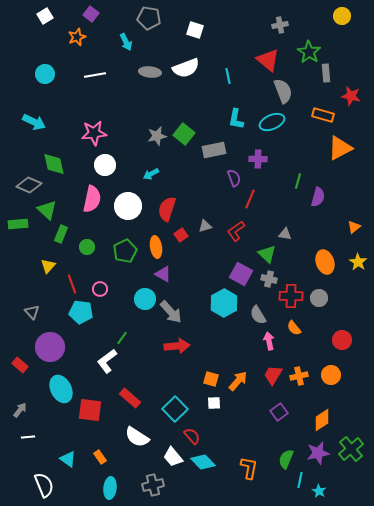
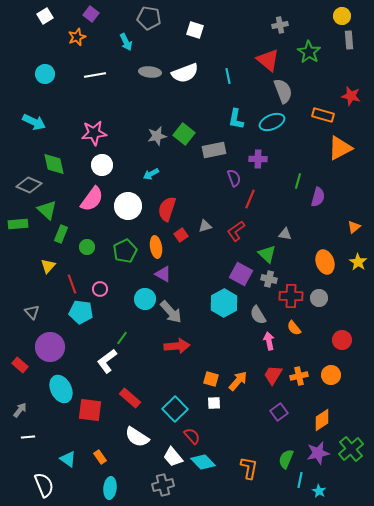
white semicircle at (186, 68): moved 1 px left, 5 px down
gray rectangle at (326, 73): moved 23 px right, 33 px up
white circle at (105, 165): moved 3 px left
pink semicircle at (92, 199): rotated 24 degrees clockwise
gray cross at (153, 485): moved 10 px right
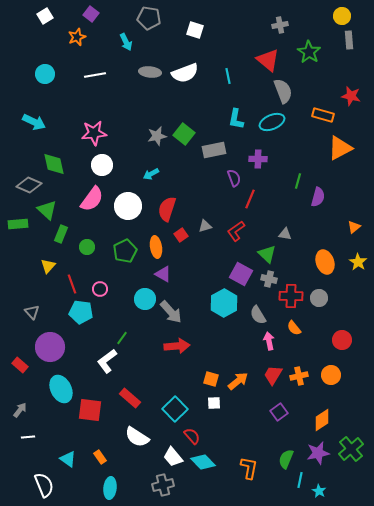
orange arrow at (238, 381): rotated 10 degrees clockwise
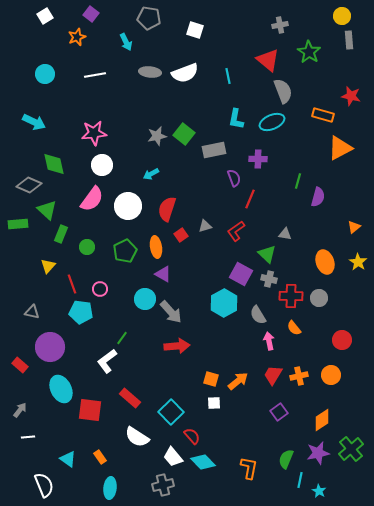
gray triangle at (32, 312): rotated 35 degrees counterclockwise
cyan square at (175, 409): moved 4 px left, 3 px down
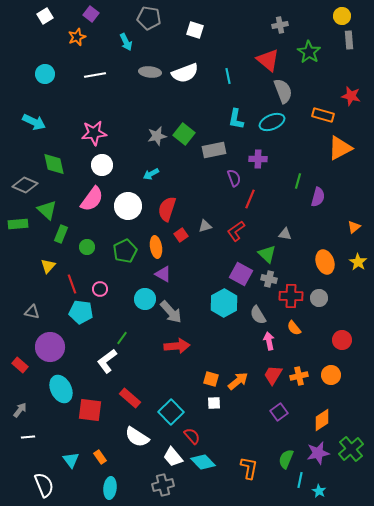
gray diamond at (29, 185): moved 4 px left
cyan triangle at (68, 459): moved 3 px right, 1 px down; rotated 18 degrees clockwise
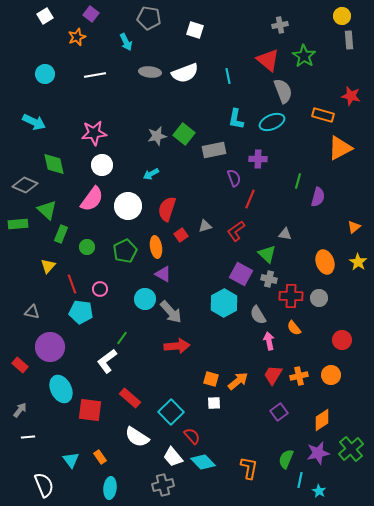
green star at (309, 52): moved 5 px left, 4 px down
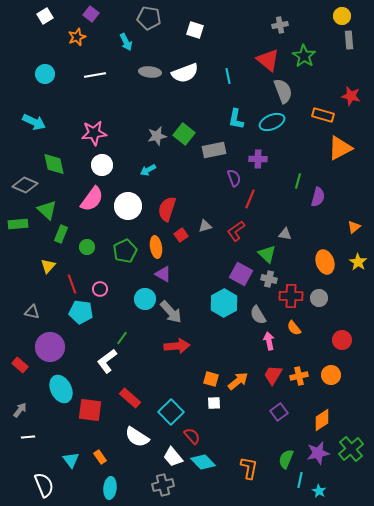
cyan arrow at (151, 174): moved 3 px left, 4 px up
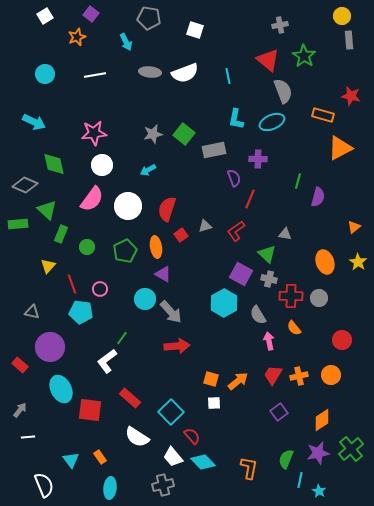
gray star at (157, 136): moved 4 px left, 2 px up
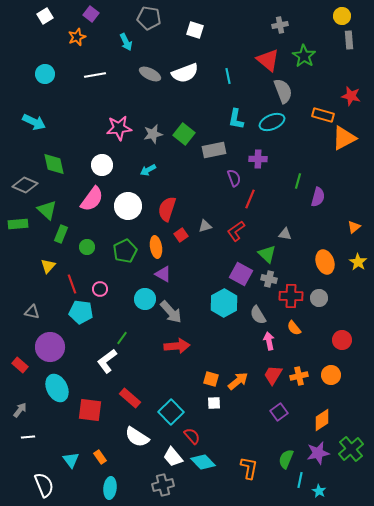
gray ellipse at (150, 72): moved 2 px down; rotated 20 degrees clockwise
pink star at (94, 133): moved 25 px right, 5 px up
orange triangle at (340, 148): moved 4 px right, 10 px up
cyan ellipse at (61, 389): moved 4 px left, 1 px up
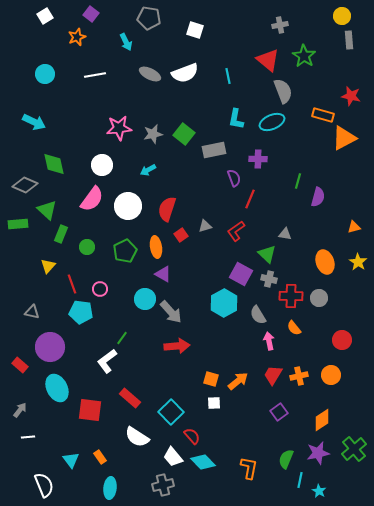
orange triangle at (354, 227): rotated 24 degrees clockwise
green cross at (351, 449): moved 3 px right
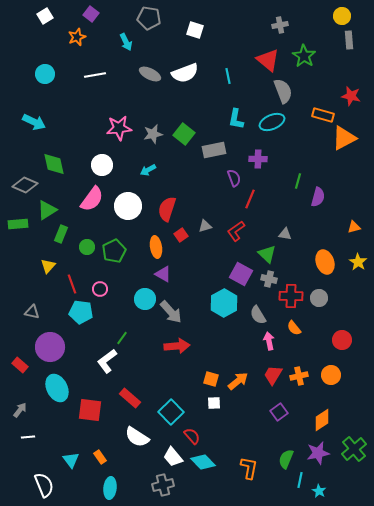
green triangle at (47, 210): rotated 45 degrees clockwise
green pentagon at (125, 251): moved 11 px left
